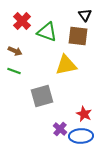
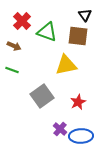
brown arrow: moved 1 px left, 5 px up
green line: moved 2 px left, 1 px up
gray square: rotated 20 degrees counterclockwise
red star: moved 6 px left, 12 px up; rotated 21 degrees clockwise
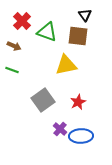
gray square: moved 1 px right, 4 px down
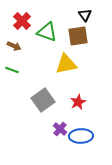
brown square: rotated 15 degrees counterclockwise
yellow triangle: moved 1 px up
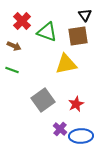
red star: moved 2 px left, 2 px down
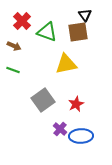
brown square: moved 4 px up
green line: moved 1 px right
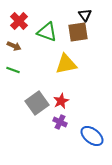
red cross: moved 3 px left
gray square: moved 6 px left, 3 px down
red star: moved 15 px left, 3 px up
purple cross: moved 7 px up; rotated 16 degrees counterclockwise
blue ellipse: moved 11 px right; rotated 40 degrees clockwise
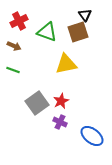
red cross: rotated 18 degrees clockwise
brown square: rotated 10 degrees counterclockwise
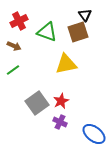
green line: rotated 56 degrees counterclockwise
blue ellipse: moved 2 px right, 2 px up
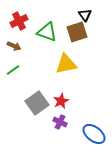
brown square: moved 1 px left
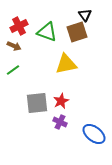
red cross: moved 5 px down
gray square: rotated 30 degrees clockwise
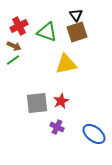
black triangle: moved 9 px left
green line: moved 10 px up
purple cross: moved 3 px left, 5 px down
